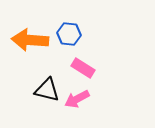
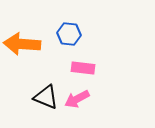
orange arrow: moved 8 px left, 4 px down
pink rectangle: rotated 25 degrees counterclockwise
black triangle: moved 1 px left, 7 px down; rotated 8 degrees clockwise
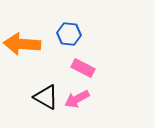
pink rectangle: rotated 20 degrees clockwise
black triangle: rotated 8 degrees clockwise
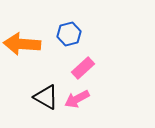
blue hexagon: rotated 20 degrees counterclockwise
pink rectangle: rotated 70 degrees counterclockwise
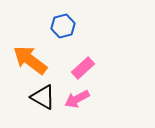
blue hexagon: moved 6 px left, 8 px up
orange arrow: moved 8 px right, 16 px down; rotated 33 degrees clockwise
black triangle: moved 3 px left
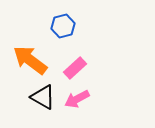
pink rectangle: moved 8 px left
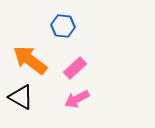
blue hexagon: rotated 20 degrees clockwise
black triangle: moved 22 px left
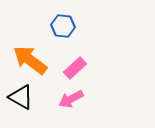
pink arrow: moved 6 px left
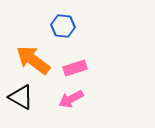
orange arrow: moved 3 px right
pink rectangle: rotated 25 degrees clockwise
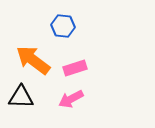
black triangle: rotated 28 degrees counterclockwise
